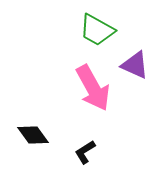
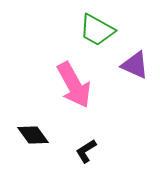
pink arrow: moved 19 px left, 3 px up
black L-shape: moved 1 px right, 1 px up
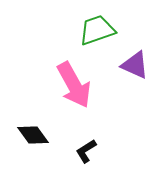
green trapezoid: rotated 132 degrees clockwise
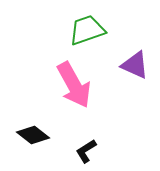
green trapezoid: moved 10 px left
black diamond: rotated 16 degrees counterclockwise
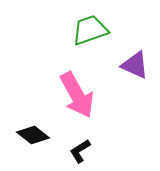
green trapezoid: moved 3 px right
pink arrow: moved 3 px right, 10 px down
black L-shape: moved 6 px left
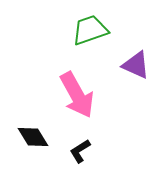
purple triangle: moved 1 px right
black diamond: moved 2 px down; rotated 20 degrees clockwise
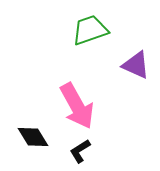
pink arrow: moved 11 px down
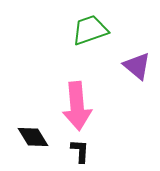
purple triangle: moved 1 px right, 1 px down; rotated 16 degrees clockwise
pink arrow: rotated 24 degrees clockwise
black L-shape: rotated 125 degrees clockwise
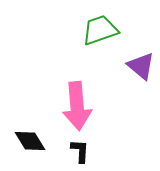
green trapezoid: moved 10 px right
purple triangle: moved 4 px right
black diamond: moved 3 px left, 4 px down
